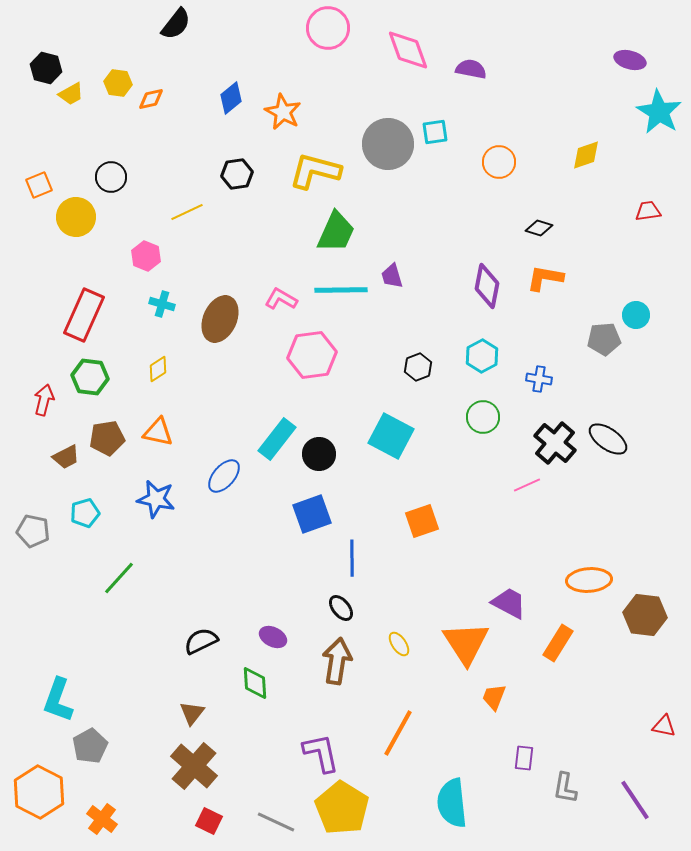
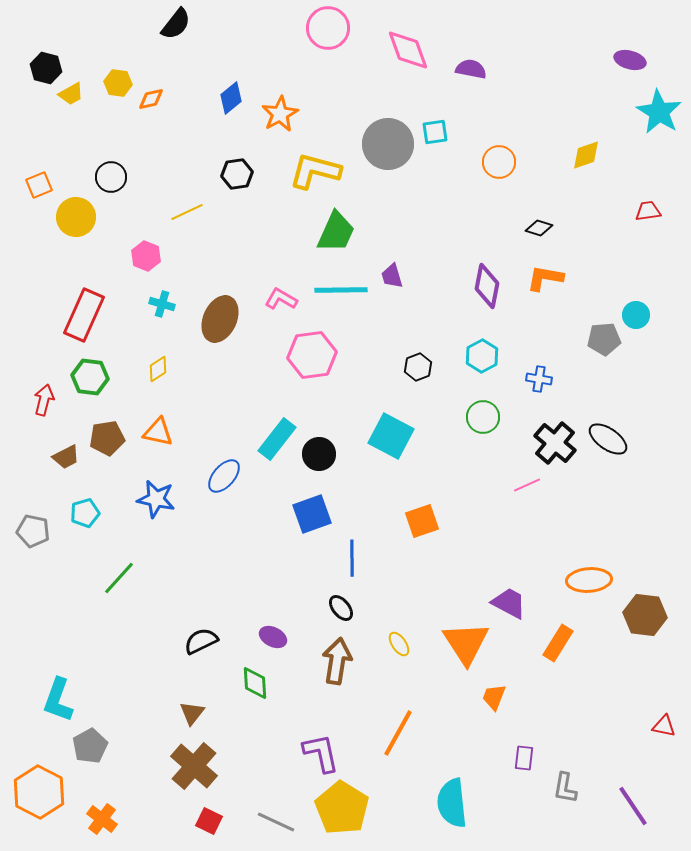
orange star at (283, 112): moved 3 px left, 2 px down; rotated 15 degrees clockwise
purple line at (635, 800): moved 2 px left, 6 px down
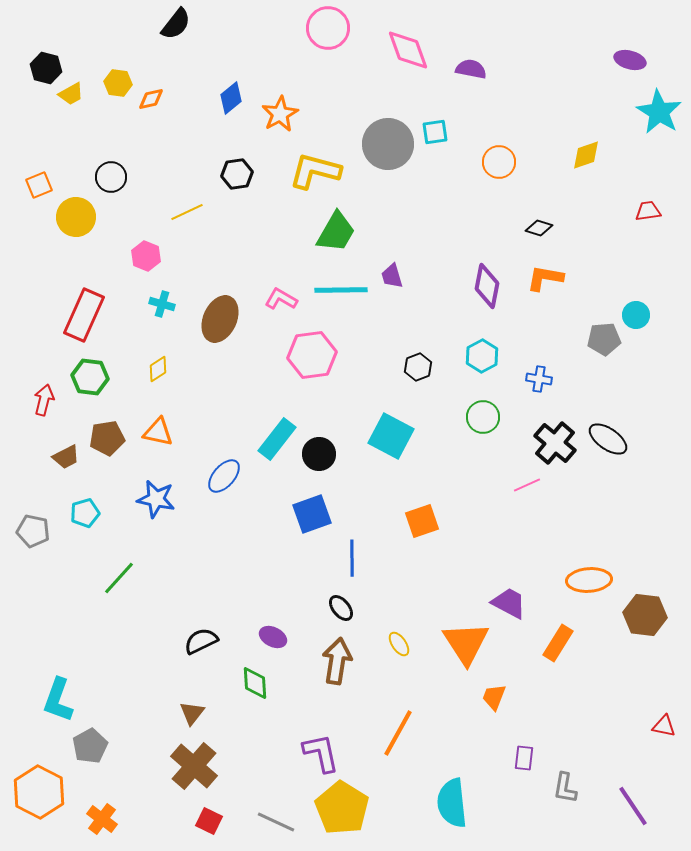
green trapezoid at (336, 232): rotated 6 degrees clockwise
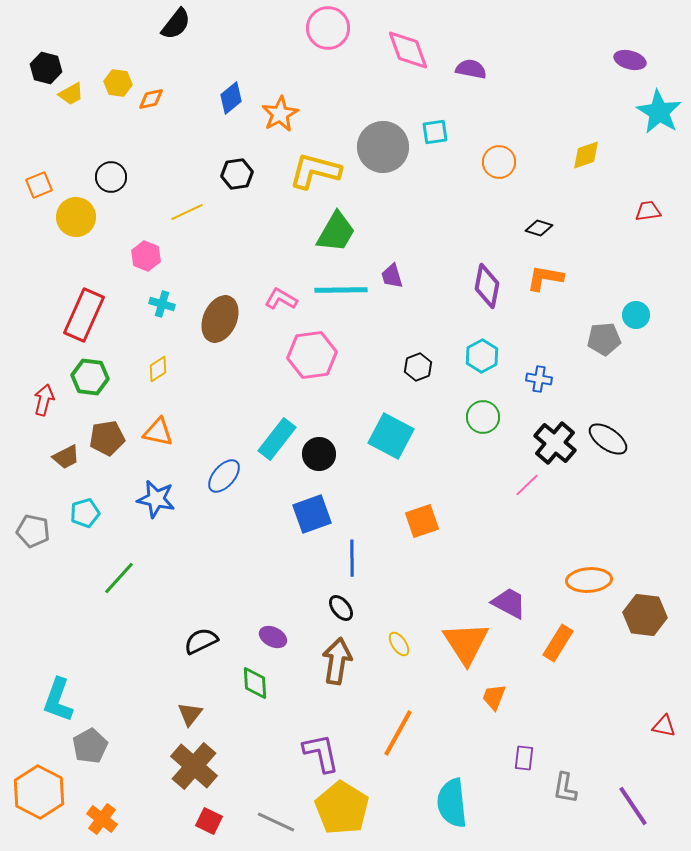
gray circle at (388, 144): moved 5 px left, 3 px down
pink line at (527, 485): rotated 20 degrees counterclockwise
brown triangle at (192, 713): moved 2 px left, 1 px down
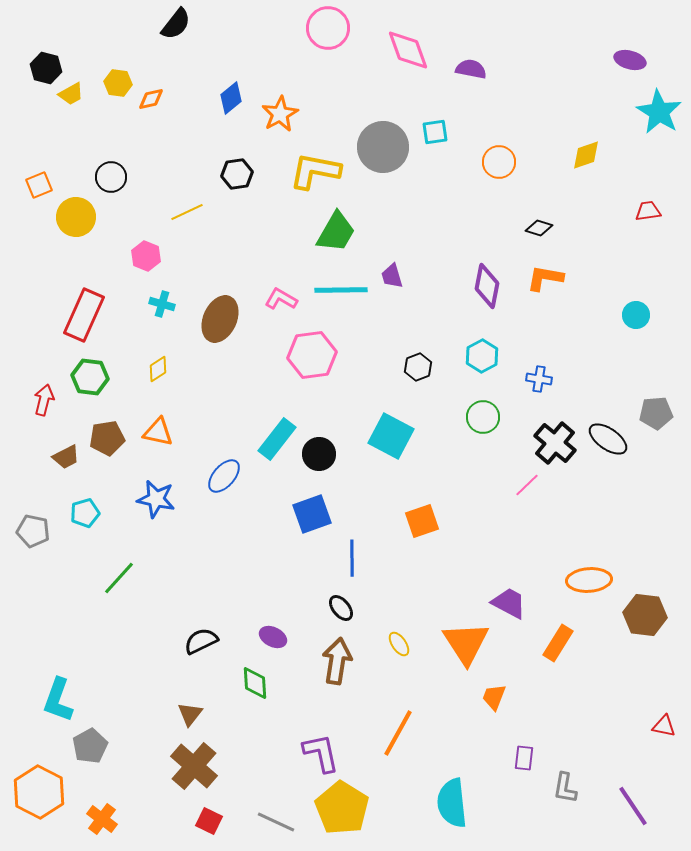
yellow L-shape at (315, 171): rotated 4 degrees counterclockwise
gray pentagon at (604, 339): moved 52 px right, 74 px down
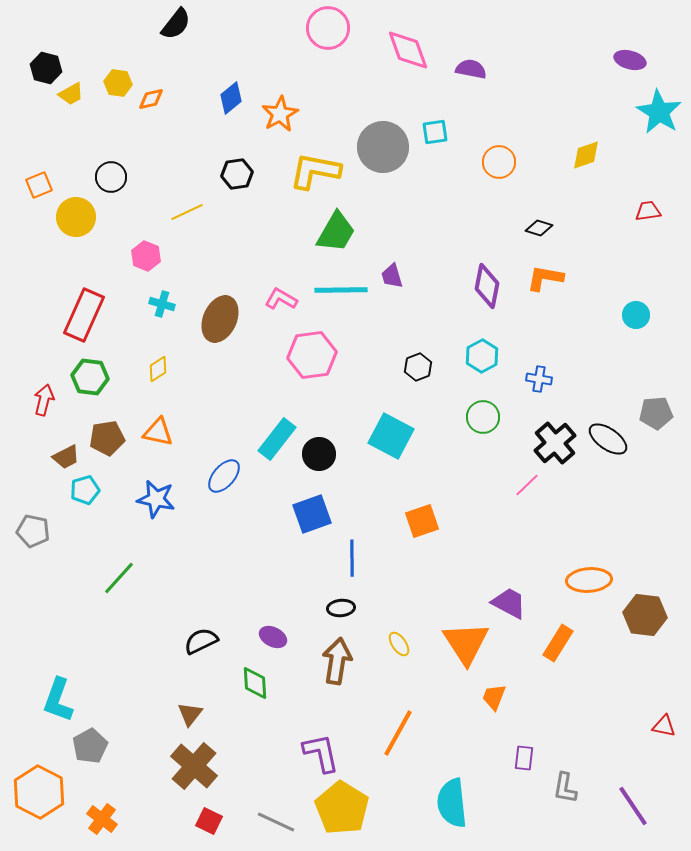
black cross at (555, 443): rotated 9 degrees clockwise
cyan pentagon at (85, 513): moved 23 px up
black ellipse at (341, 608): rotated 56 degrees counterclockwise
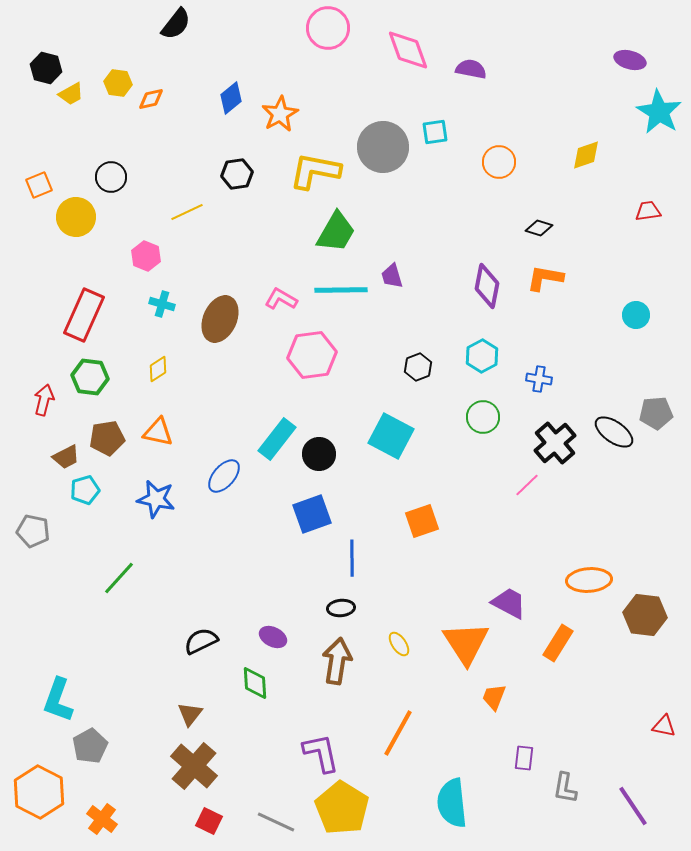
black ellipse at (608, 439): moved 6 px right, 7 px up
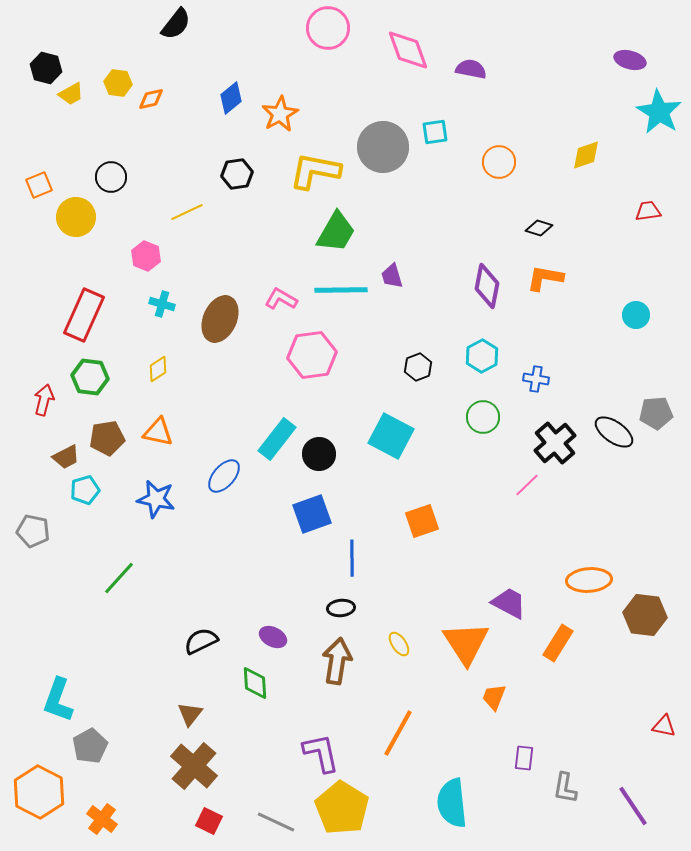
blue cross at (539, 379): moved 3 px left
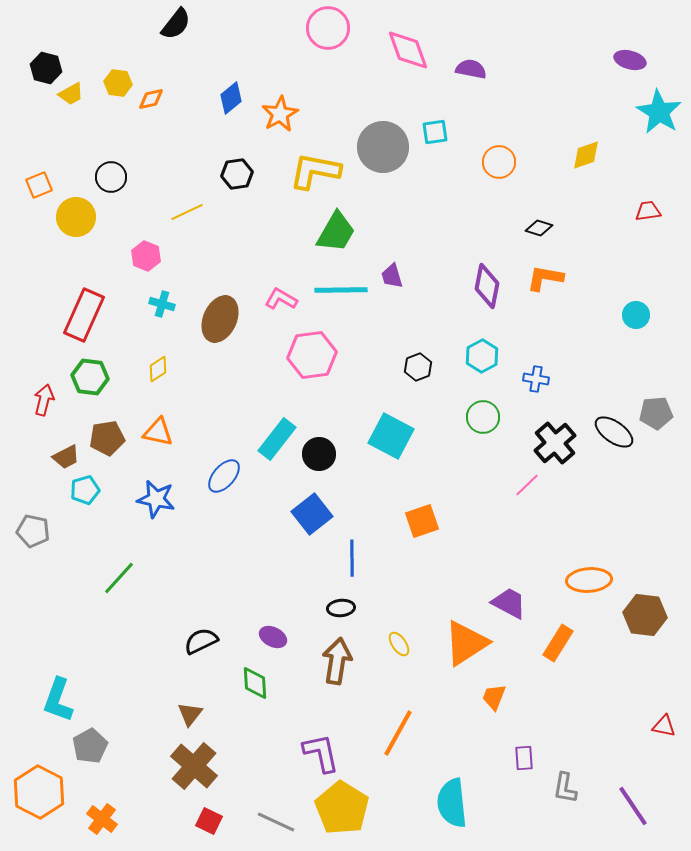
blue square at (312, 514): rotated 18 degrees counterclockwise
orange triangle at (466, 643): rotated 30 degrees clockwise
purple rectangle at (524, 758): rotated 10 degrees counterclockwise
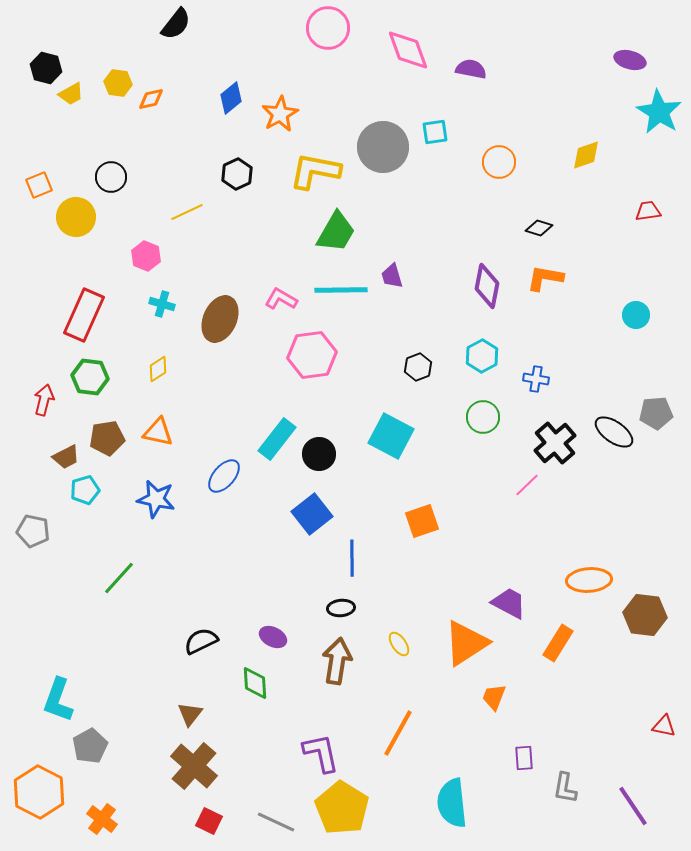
black hexagon at (237, 174): rotated 16 degrees counterclockwise
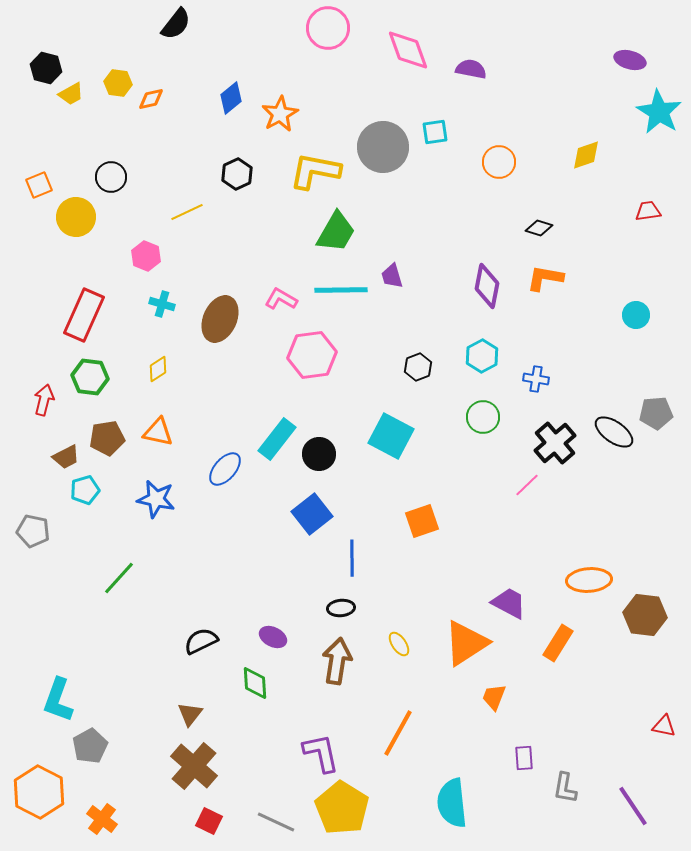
blue ellipse at (224, 476): moved 1 px right, 7 px up
